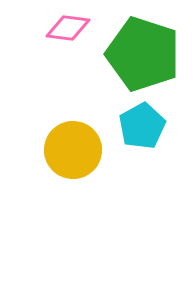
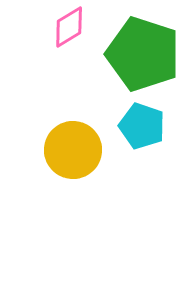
pink diamond: moved 1 px right, 1 px up; rotated 39 degrees counterclockwise
cyan pentagon: rotated 24 degrees counterclockwise
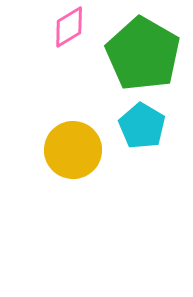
green pentagon: rotated 12 degrees clockwise
cyan pentagon: rotated 12 degrees clockwise
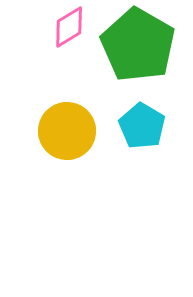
green pentagon: moved 5 px left, 9 px up
yellow circle: moved 6 px left, 19 px up
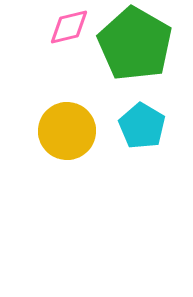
pink diamond: rotated 18 degrees clockwise
green pentagon: moved 3 px left, 1 px up
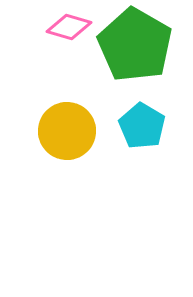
pink diamond: rotated 30 degrees clockwise
green pentagon: moved 1 px down
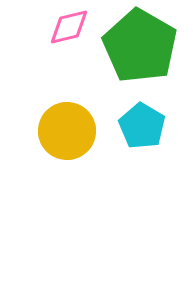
pink diamond: rotated 30 degrees counterclockwise
green pentagon: moved 5 px right, 1 px down
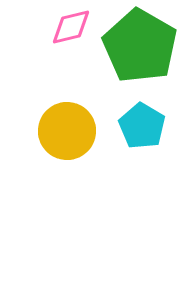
pink diamond: moved 2 px right
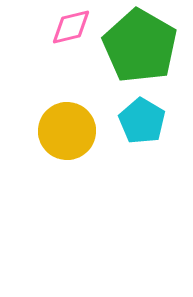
cyan pentagon: moved 5 px up
